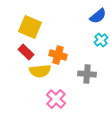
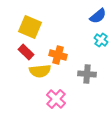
cyan cross: rotated 16 degrees counterclockwise
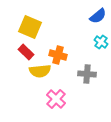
cyan cross: moved 2 px down
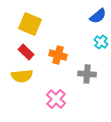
yellow square: moved 3 px up
yellow semicircle: moved 18 px left, 5 px down
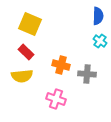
blue semicircle: rotated 48 degrees counterclockwise
cyan cross: moved 1 px left, 1 px up
orange cross: moved 3 px right, 10 px down
pink cross: rotated 24 degrees counterclockwise
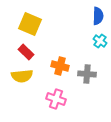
orange cross: moved 1 px left, 1 px down
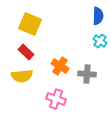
orange cross: rotated 18 degrees clockwise
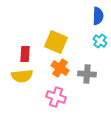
yellow square: moved 26 px right, 18 px down
red rectangle: moved 1 px left, 2 px down; rotated 49 degrees clockwise
orange cross: moved 2 px down
pink cross: moved 2 px up
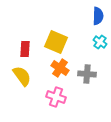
cyan cross: moved 1 px down
red rectangle: moved 5 px up
yellow semicircle: rotated 120 degrees counterclockwise
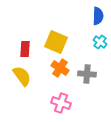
pink cross: moved 5 px right, 6 px down
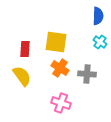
yellow square: rotated 15 degrees counterclockwise
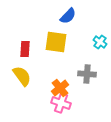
blue semicircle: moved 30 px left; rotated 42 degrees clockwise
orange cross: moved 20 px down; rotated 18 degrees clockwise
